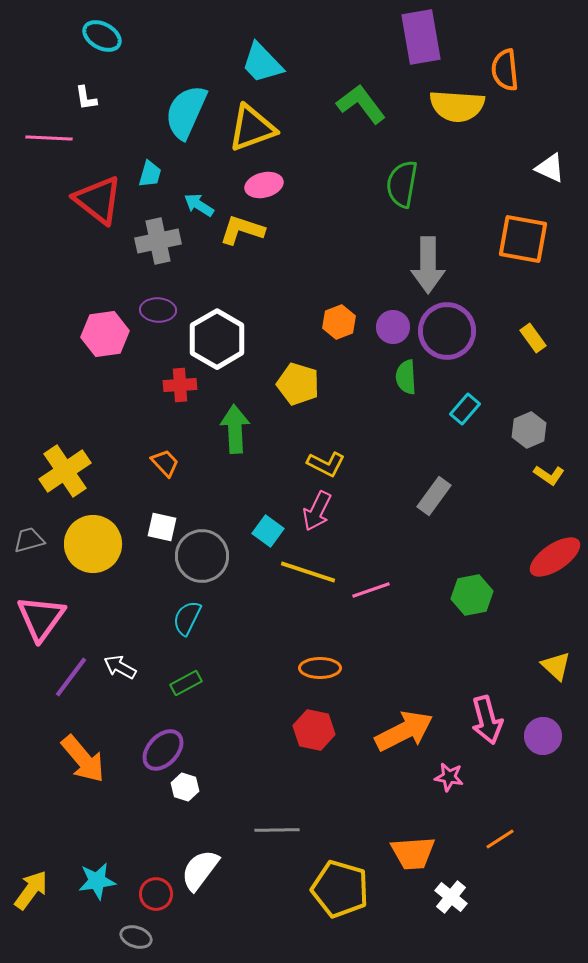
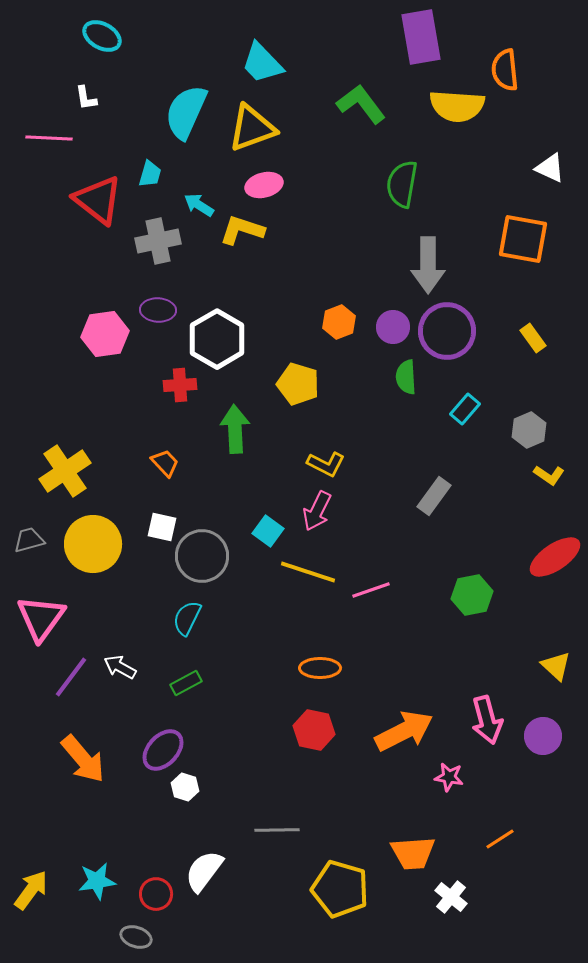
white semicircle at (200, 870): moved 4 px right, 1 px down
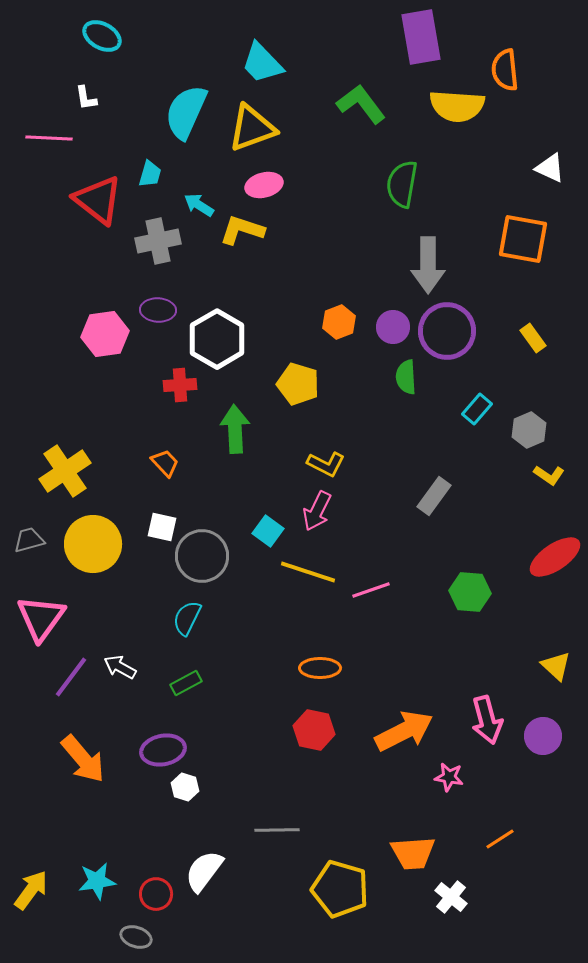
cyan rectangle at (465, 409): moved 12 px right
green hexagon at (472, 595): moved 2 px left, 3 px up; rotated 15 degrees clockwise
purple ellipse at (163, 750): rotated 36 degrees clockwise
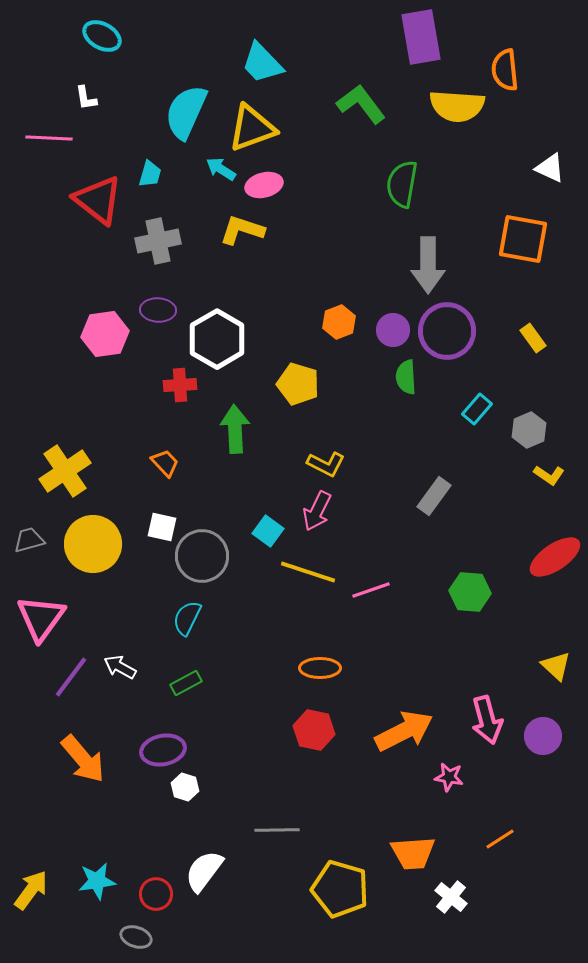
cyan arrow at (199, 205): moved 22 px right, 36 px up
purple circle at (393, 327): moved 3 px down
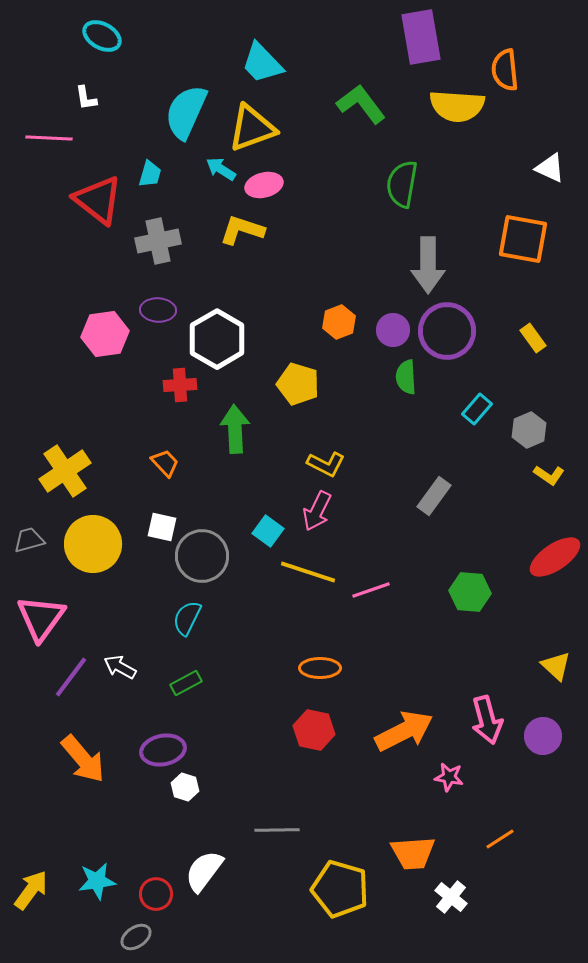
gray ellipse at (136, 937): rotated 52 degrees counterclockwise
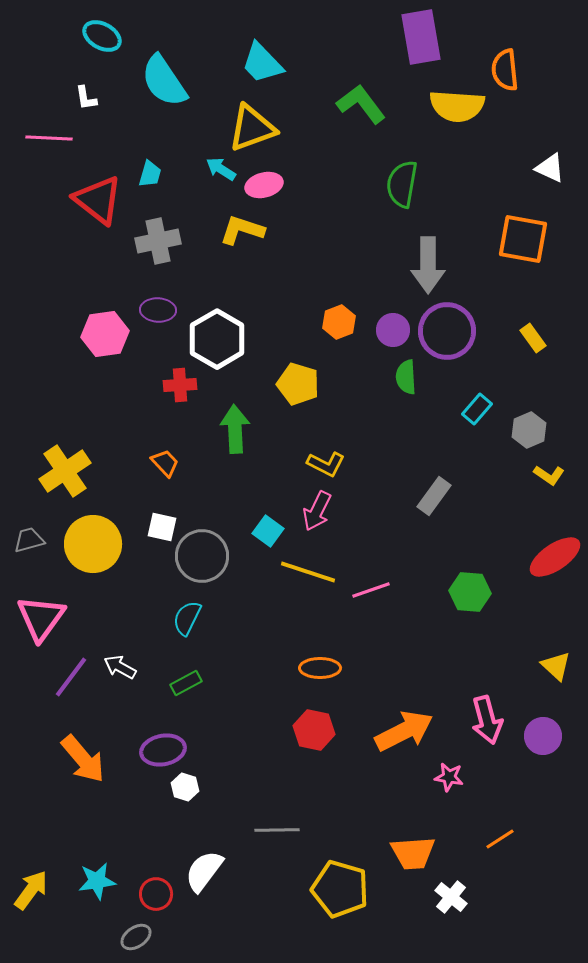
cyan semicircle at (186, 112): moved 22 px left, 31 px up; rotated 58 degrees counterclockwise
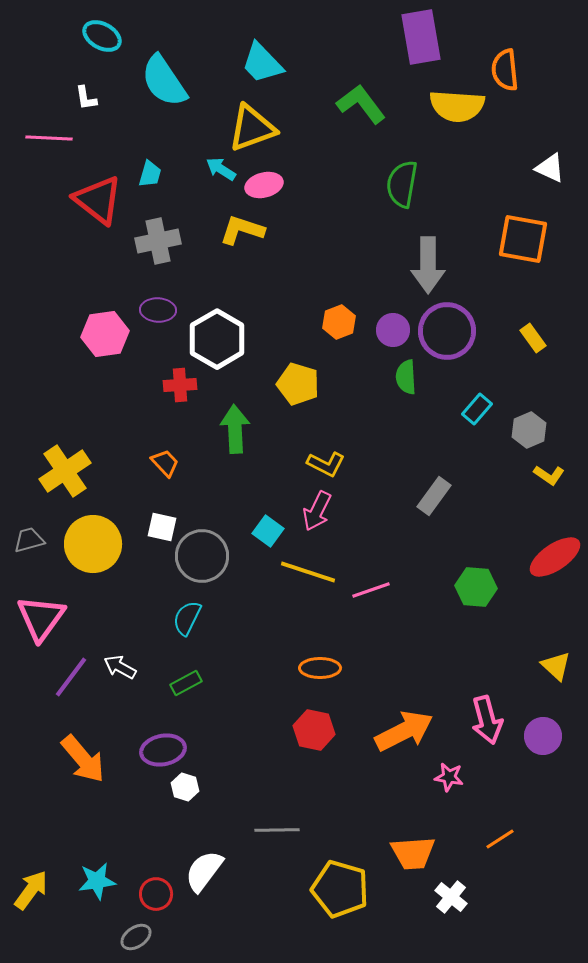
green hexagon at (470, 592): moved 6 px right, 5 px up
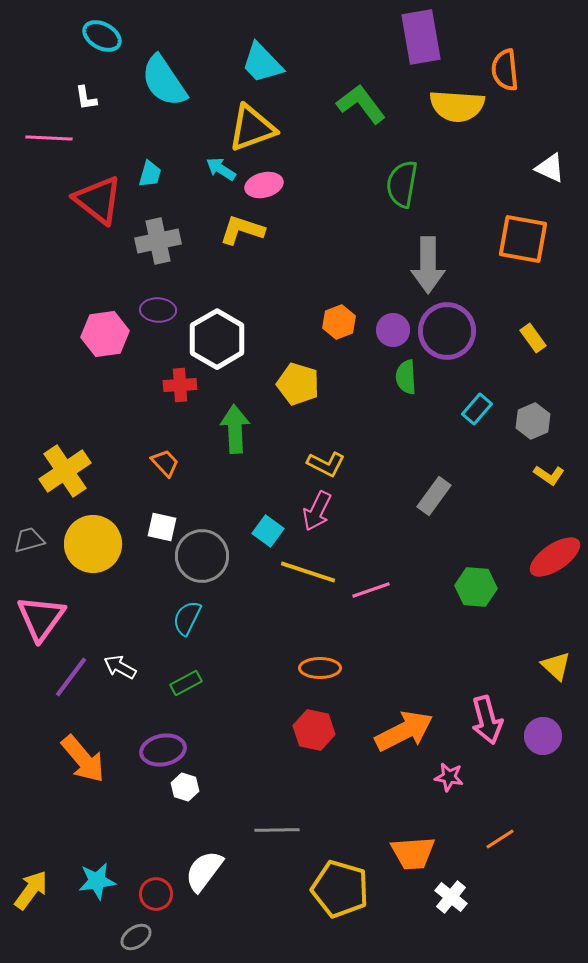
gray hexagon at (529, 430): moved 4 px right, 9 px up
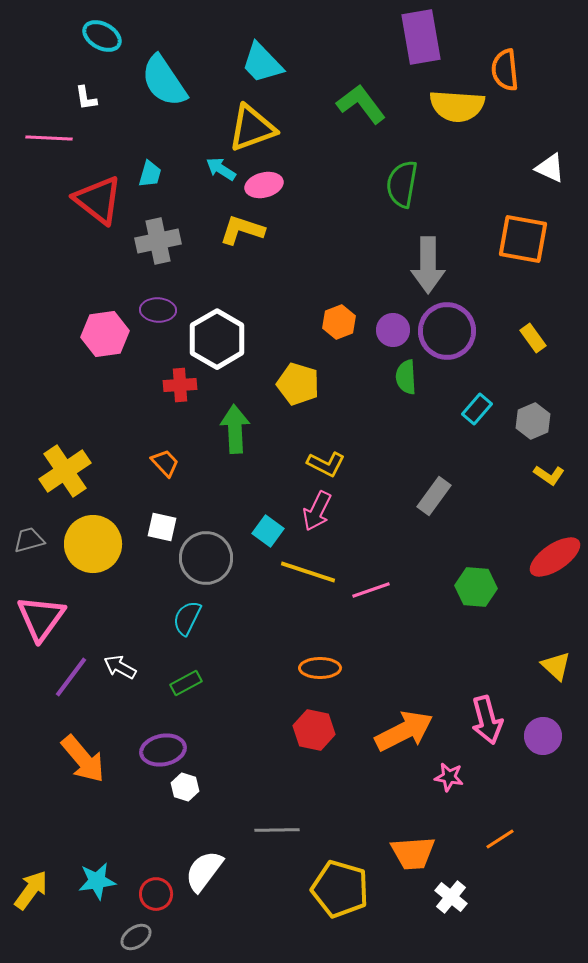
gray circle at (202, 556): moved 4 px right, 2 px down
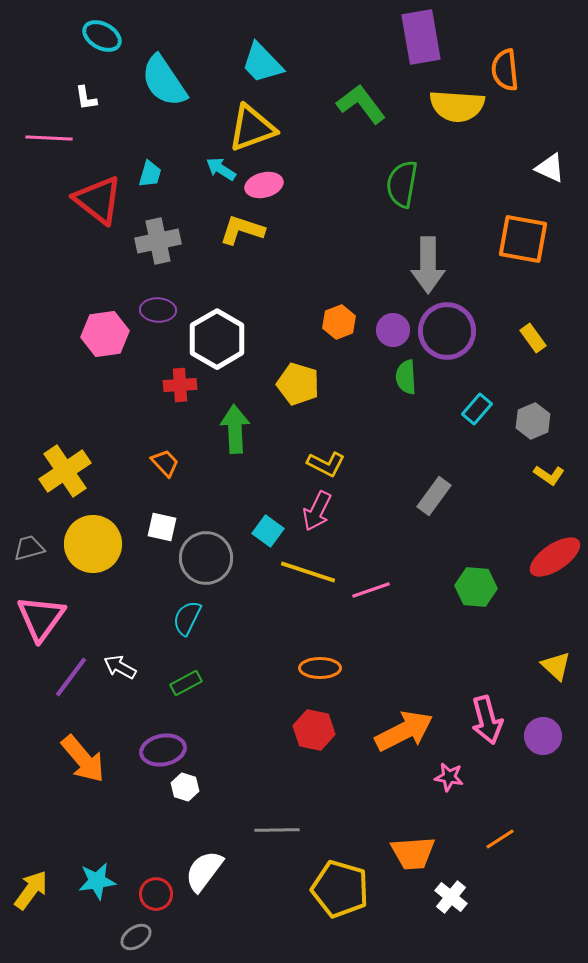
gray trapezoid at (29, 540): moved 8 px down
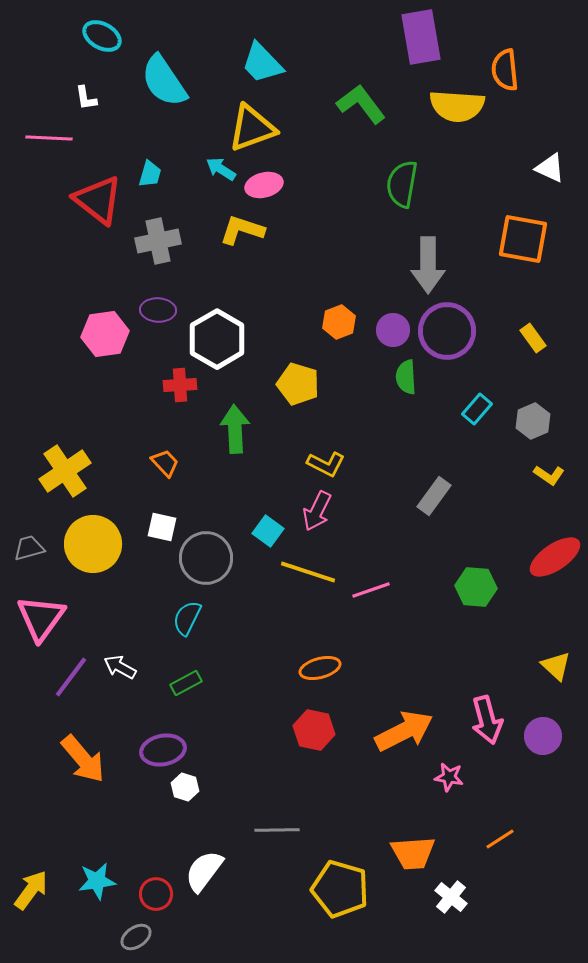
orange ellipse at (320, 668): rotated 15 degrees counterclockwise
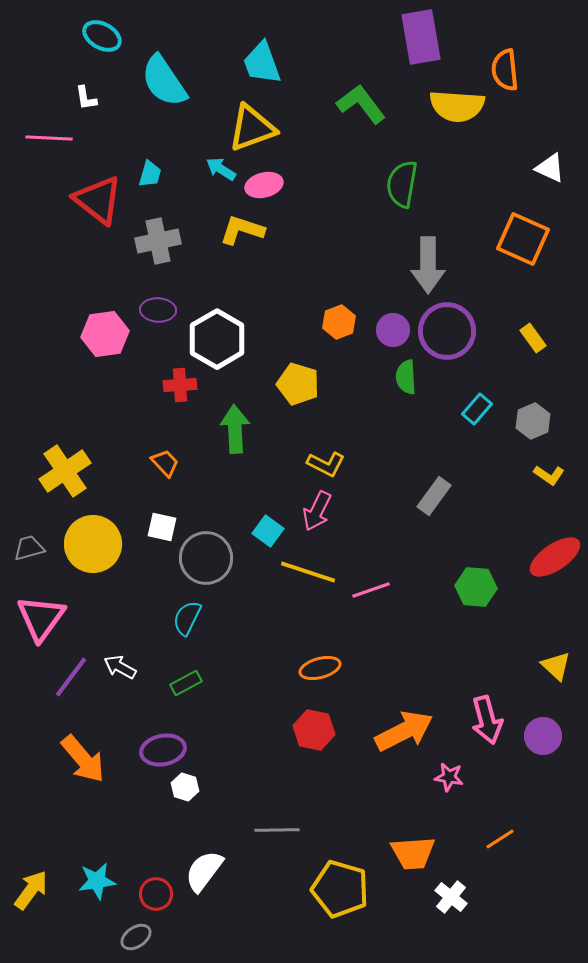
cyan trapezoid at (262, 63): rotated 24 degrees clockwise
orange square at (523, 239): rotated 14 degrees clockwise
